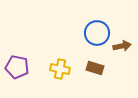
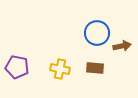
brown rectangle: rotated 12 degrees counterclockwise
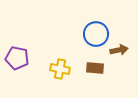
blue circle: moved 1 px left, 1 px down
brown arrow: moved 3 px left, 4 px down
purple pentagon: moved 9 px up
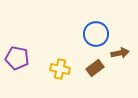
brown arrow: moved 1 px right, 3 px down
brown rectangle: rotated 42 degrees counterclockwise
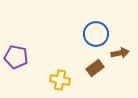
purple pentagon: moved 1 px left, 1 px up
yellow cross: moved 11 px down
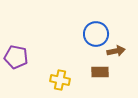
brown arrow: moved 4 px left, 2 px up
brown rectangle: moved 5 px right, 4 px down; rotated 36 degrees clockwise
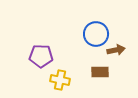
brown arrow: moved 1 px up
purple pentagon: moved 25 px right, 1 px up; rotated 10 degrees counterclockwise
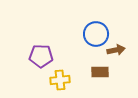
yellow cross: rotated 18 degrees counterclockwise
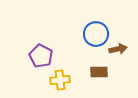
brown arrow: moved 2 px right, 1 px up
purple pentagon: rotated 25 degrees clockwise
brown rectangle: moved 1 px left
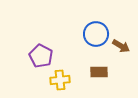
brown arrow: moved 3 px right, 3 px up; rotated 42 degrees clockwise
